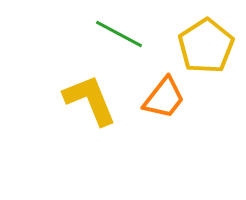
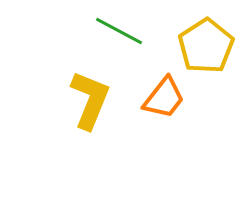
green line: moved 3 px up
yellow L-shape: rotated 44 degrees clockwise
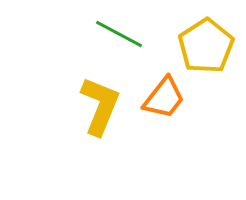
green line: moved 3 px down
yellow L-shape: moved 10 px right, 6 px down
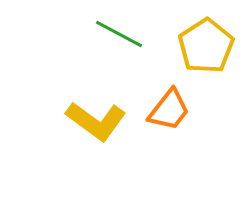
orange trapezoid: moved 5 px right, 12 px down
yellow L-shape: moved 4 px left, 15 px down; rotated 104 degrees clockwise
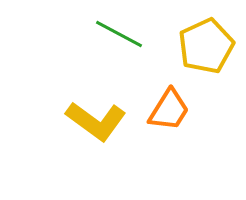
yellow pentagon: rotated 8 degrees clockwise
orange trapezoid: rotated 6 degrees counterclockwise
